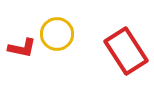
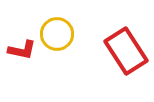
red L-shape: moved 2 px down
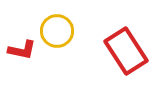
yellow circle: moved 3 px up
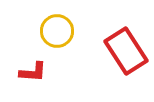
red L-shape: moved 11 px right, 22 px down; rotated 8 degrees counterclockwise
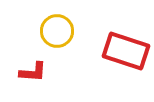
red rectangle: rotated 39 degrees counterclockwise
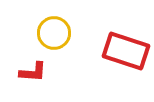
yellow circle: moved 3 px left, 2 px down
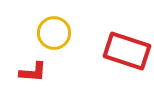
red rectangle: moved 1 px right
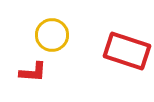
yellow circle: moved 2 px left, 2 px down
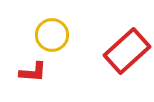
red rectangle: rotated 60 degrees counterclockwise
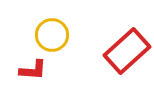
red L-shape: moved 2 px up
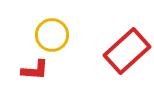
red L-shape: moved 2 px right
